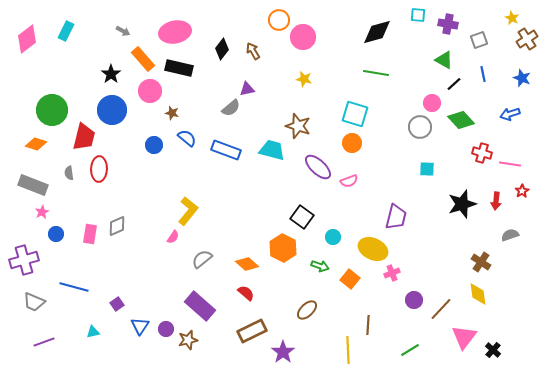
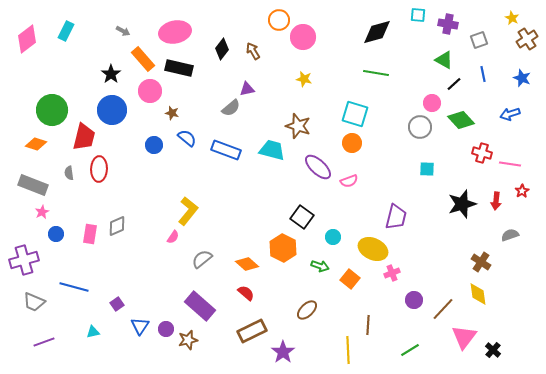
brown line at (441, 309): moved 2 px right
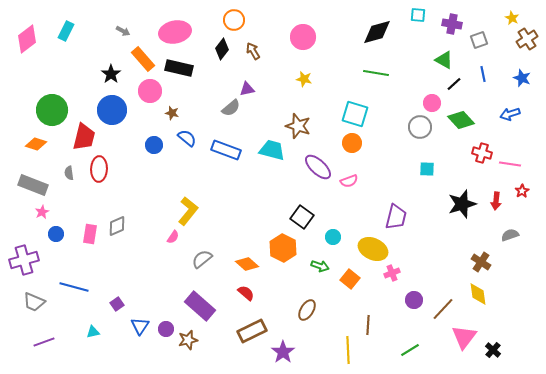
orange circle at (279, 20): moved 45 px left
purple cross at (448, 24): moved 4 px right
brown ellipse at (307, 310): rotated 15 degrees counterclockwise
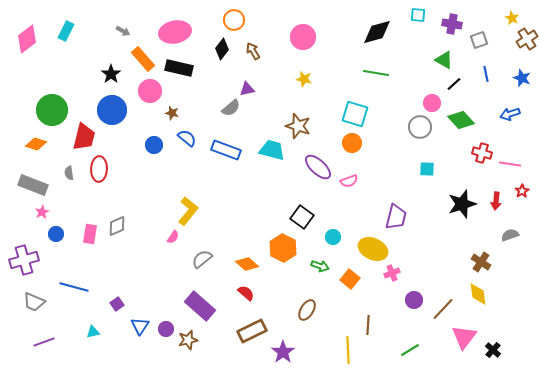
blue line at (483, 74): moved 3 px right
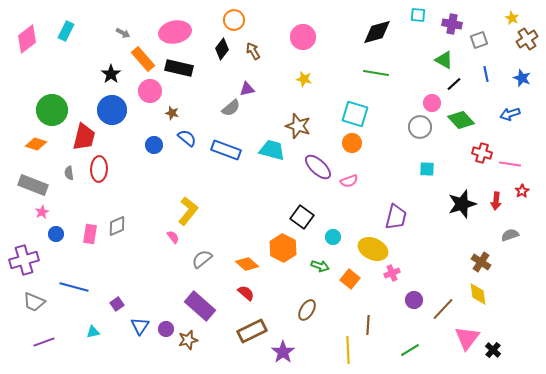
gray arrow at (123, 31): moved 2 px down
pink semicircle at (173, 237): rotated 72 degrees counterclockwise
pink triangle at (464, 337): moved 3 px right, 1 px down
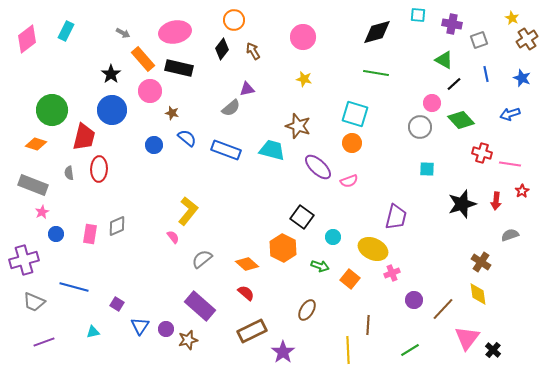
purple square at (117, 304): rotated 24 degrees counterclockwise
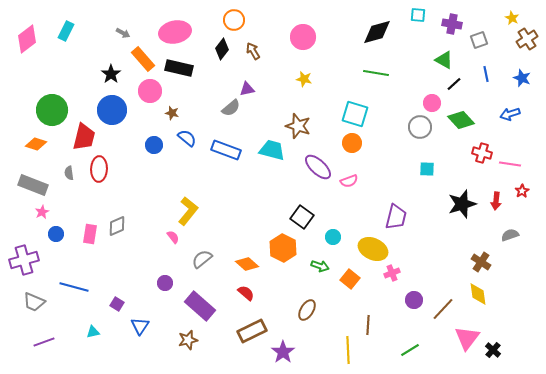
purple circle at (166, 329): moved 1 px left, 46 px up
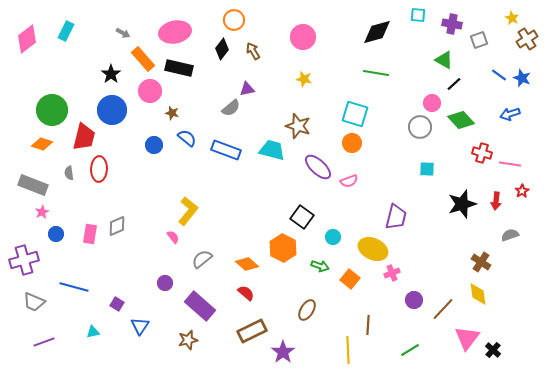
blue line at (486, 74): moved 13 px right, 1 px down; rotated 42 degrees counterclockwise
orange diamond at (36, 144): moved 6 px right
